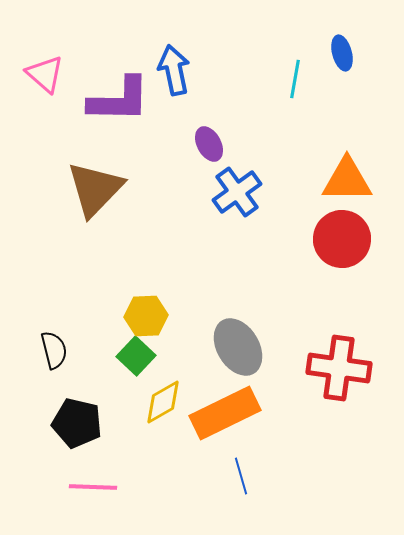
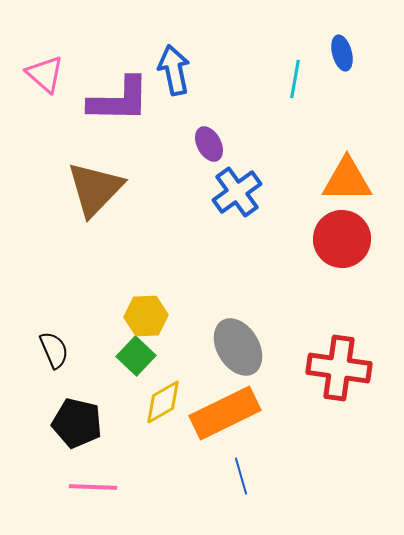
black semicircle: rotated 9 degrees counterclockwise
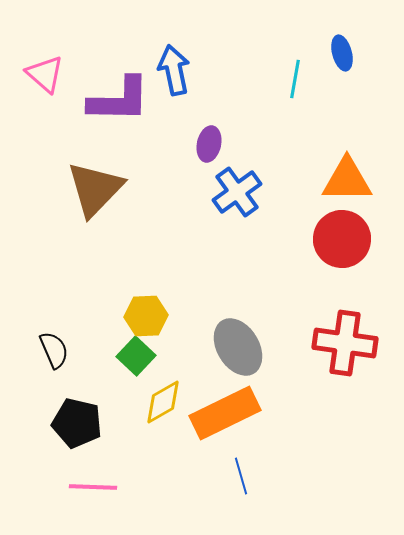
purple ellipse: rotated 40 degrees clockwise
red cross: moved 6 px right, 25 px up
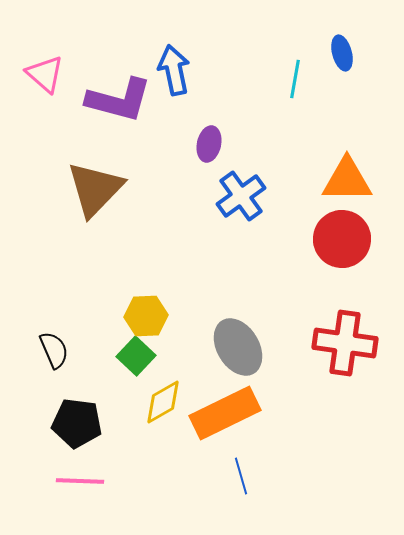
purple L-shape: rotated 14 degrees clockwise
blue cross: moved 4 px right, 4 px down
black pentagon: rotated 6 degrees counterclockwise
pink line: moved 13 px left, 6 px up
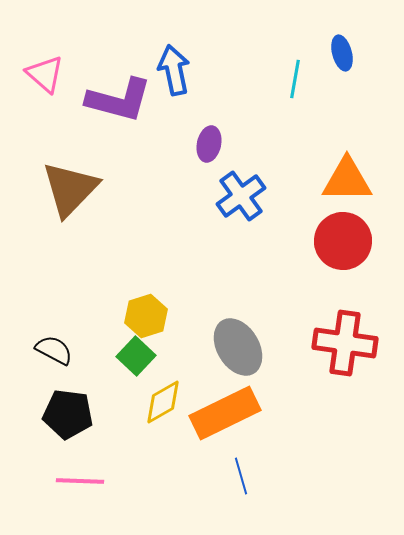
brown triangle: moved 25 px left
red circle: moved 1 px right, 2 px down
yellow hexagon: rotated 15 degrees counterclockwise
black semicircle: rotated 39 degrees counterclockwise
black pentagon: moved 9 px left, 9 px up
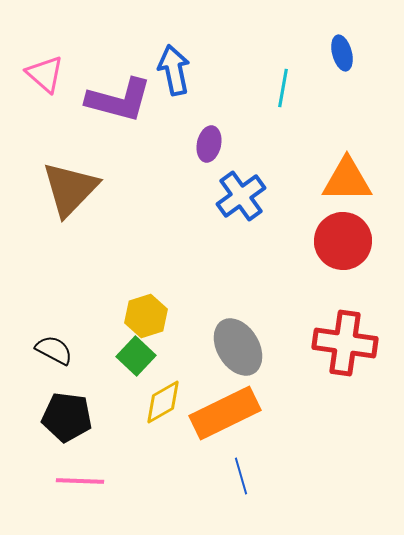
cyan line: moved 12 px left, 9 px down
black pentagon: moved 1 px left, 3 px down
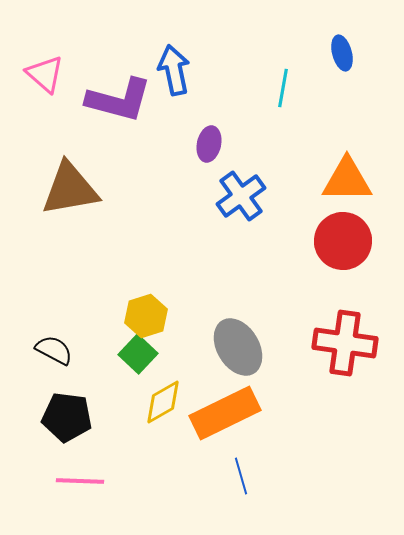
brown triangle: rotated 36 degrees clockwise
green square: moved 2 px right, 2 px up
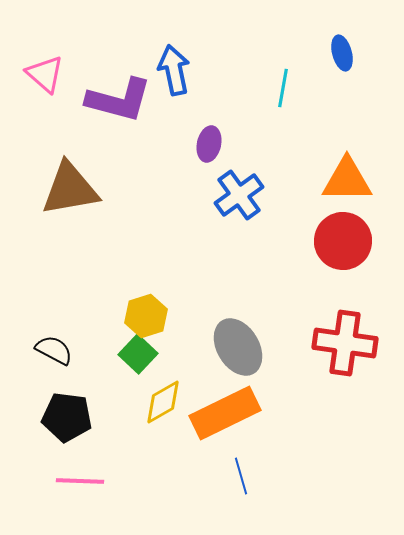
blue cross: moved 2 px left, 1 px up
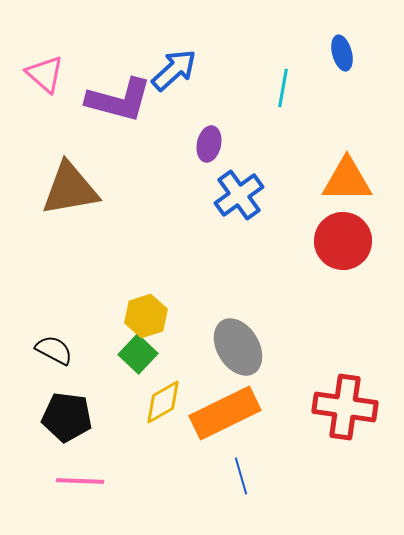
blue arrow: rotated 60 degrees clockwise
red cross: moved 64 px down
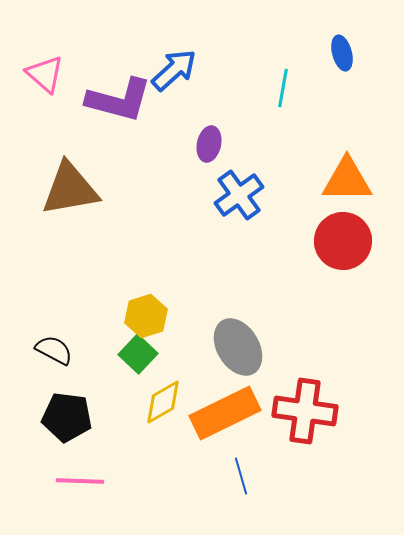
red cross: moved 40 px left, 4 px down
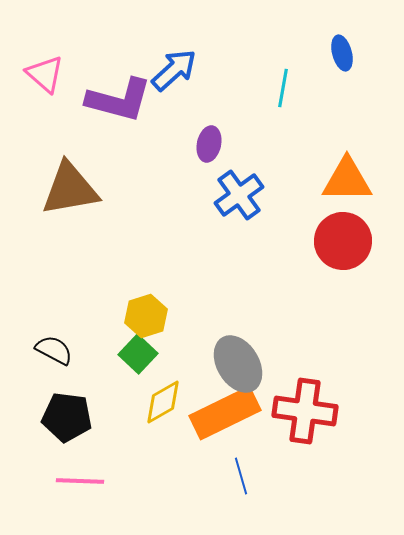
gray ellipse: moved 17 px down
